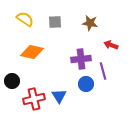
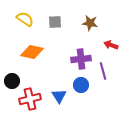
blue circle: moved 5 px left, 1 px down
red cross: moved 4 px left
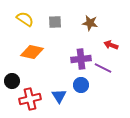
purple line: moved 3 px up; rotated 48 degrees counterclockwise
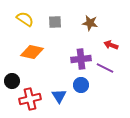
purple line: moved 2 px right
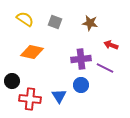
gray square: rotated 24 degrees clockwise
red cross: rotated 20 degrees clockwise
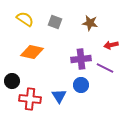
red arrow: rotated 32 degrees counterclockwise
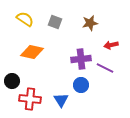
brown star: rotated 21 degrees counterclockwise
blue triangle: moved 2 px right, 4 px down
